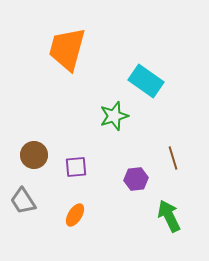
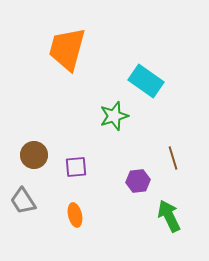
purple hexagon: moved 2 px right, 2 px down
orange ellipse: rotated 45 degrees counterclockwise
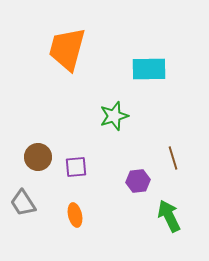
cyan rectangle: moved 3 px right, 12 px up; rotated 36 degrees counterclockwise
brown circle: moved 4 px right, 2 px down
gray trapezoid: moved 2 px down
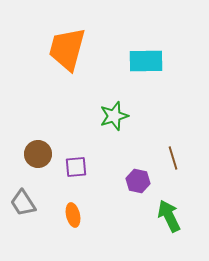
cyan rectangle: moved 3 px left, 8 px up
brown circle: moved 3 px up
purple hexagon: rotated 20 degrees clockwise
orange ellipse: moved 2 px left
